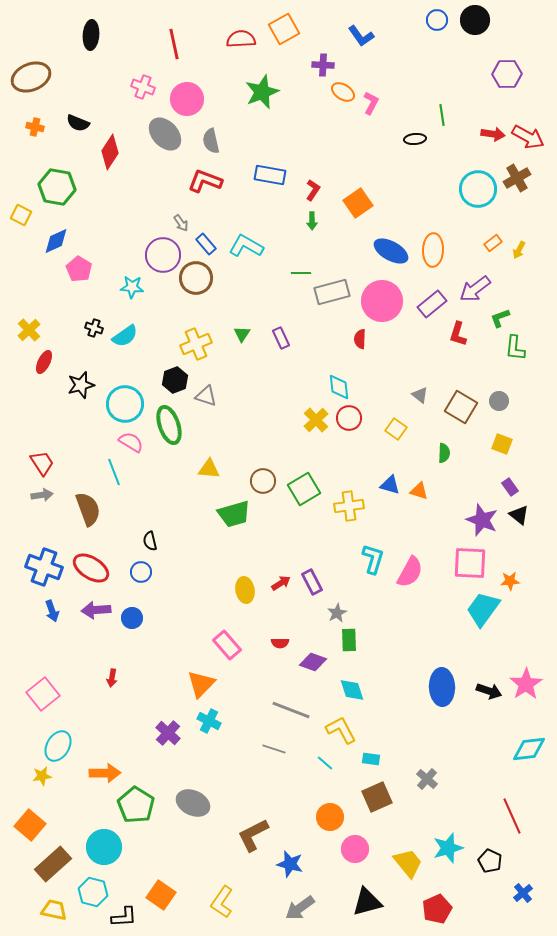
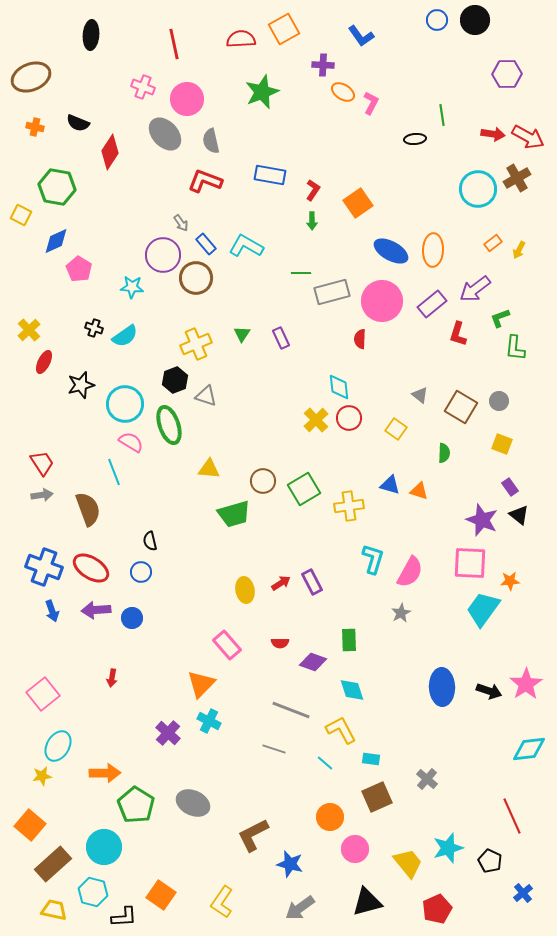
gray star at (337, 613): moved 64 px right
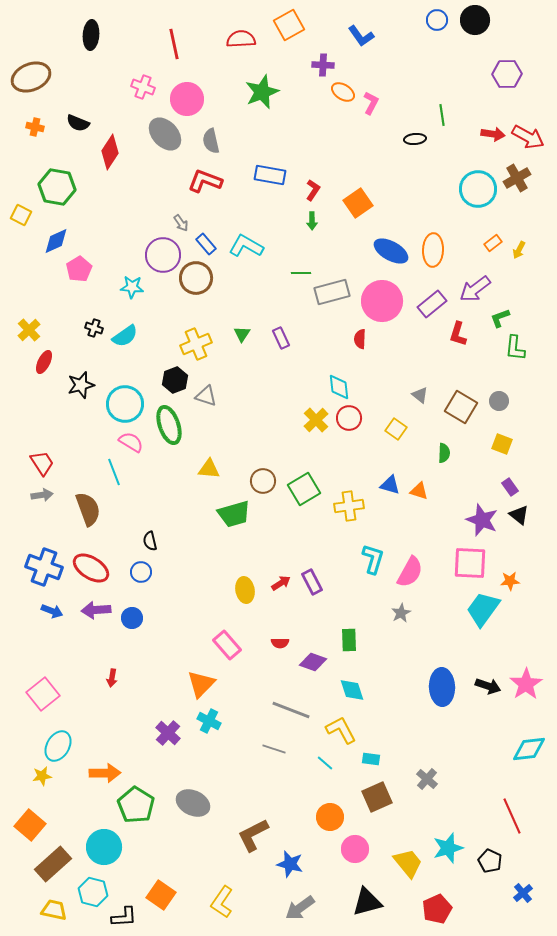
orange square at (284, 29): moved 5 px right, 4 px up
pink pentagon at (79, 269): rotated 10 degrees clockwise
blue arrow at (52, 611): rotated 50 degrees counterclockwise
black arrow at (489, 691): moved 1 px left, 5 px up
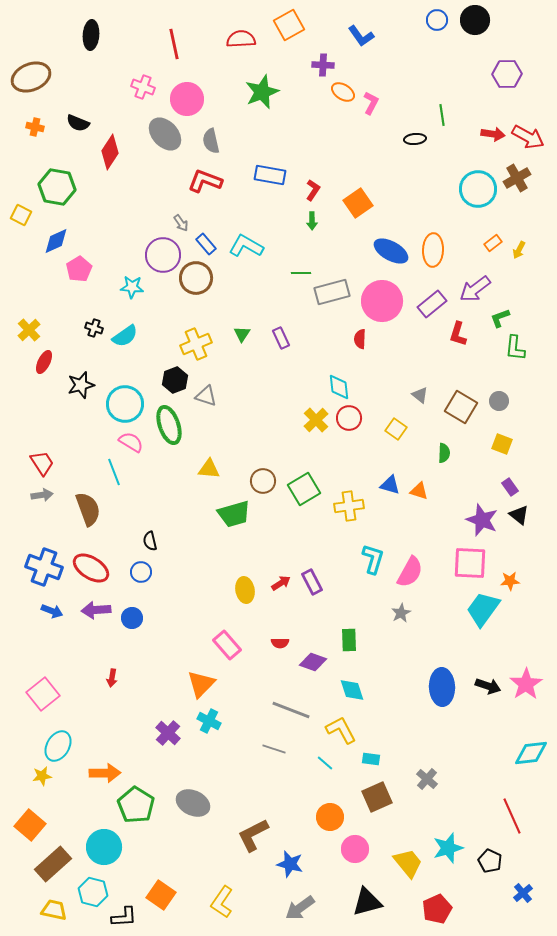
cyan diamond at (529, 749): moved 2 px right, 4 px down
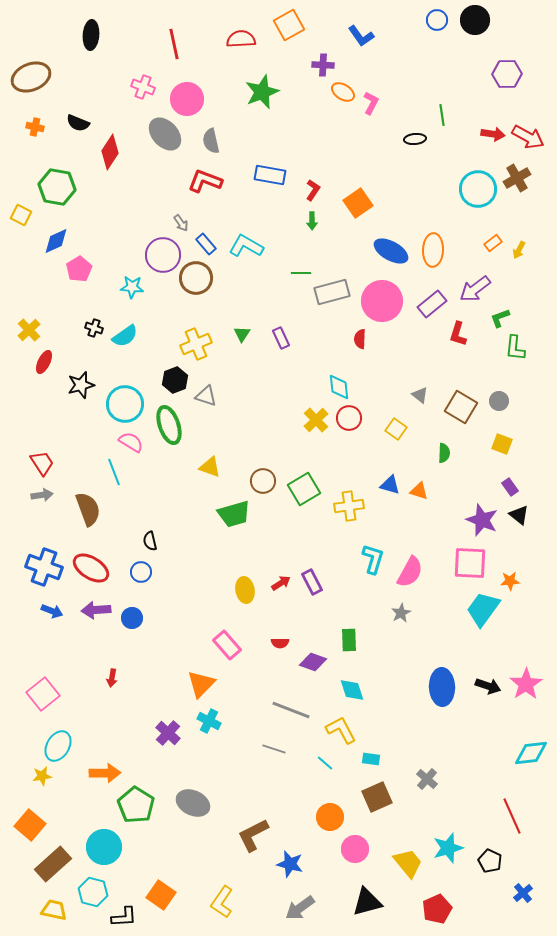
yellow triangle at (209, 469): moved 1 px right, 2 px up; rotated 15 degrees clockwise
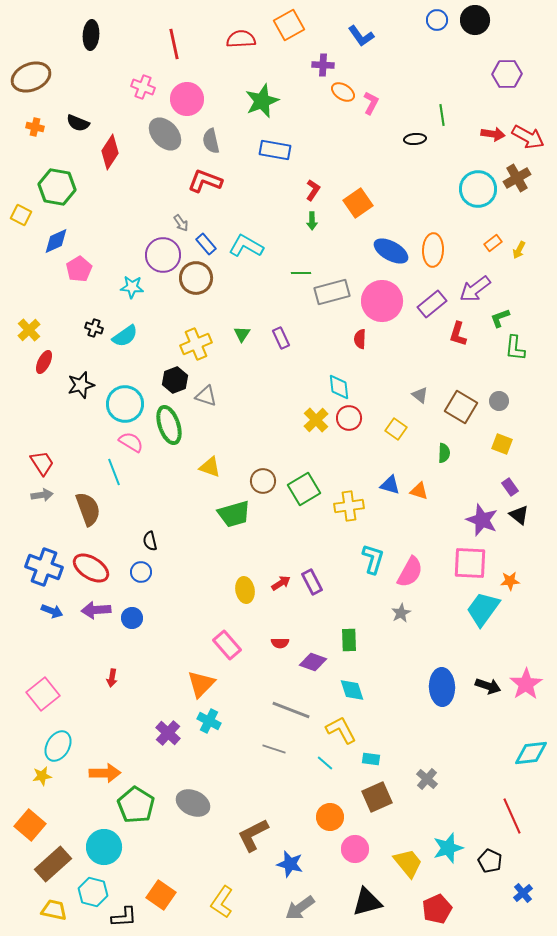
green star at (262, 92): moved 9 px down
blue rectangle at (270, 175): moved 5 px right, 25 px up
